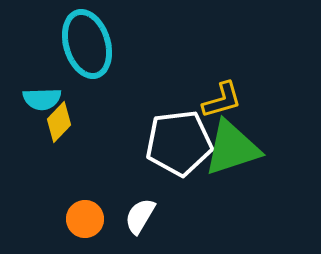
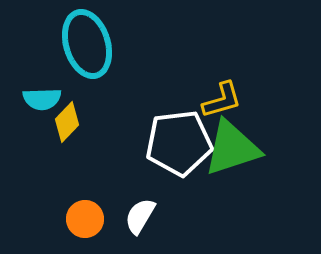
yellow diamond: moved 8 px right
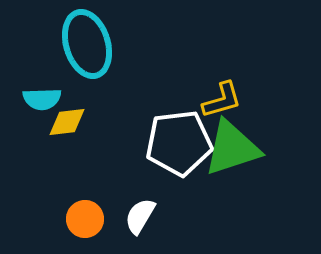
yellow diamond: rotated 39 degrees clockwise
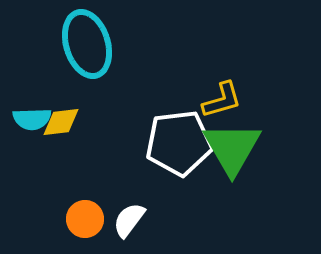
cyan semicircle: moved 10 px left, 20 px down
yellow diamond: moved 6 px left
green triangle: rotated 42 degrees counterclockwise
white semicircle: moved 11 px left, 4 px down; rotated 6 degrees clockwise
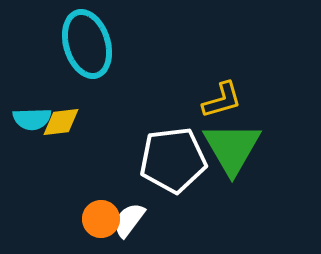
white pentagon: moved 6 px left, 17 px down
orange circle: moved 16 px right
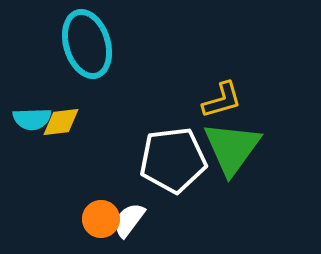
green triangle: rotated 6 degrees clockwise
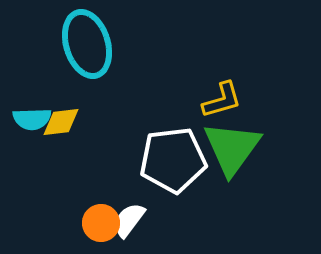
orange circle: moved 4 px down
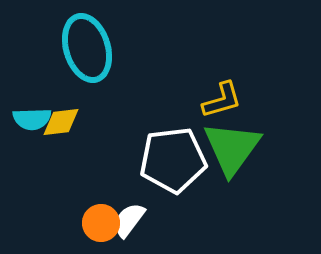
cyan ellipse: moved 4 px down
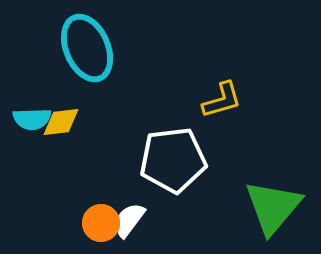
cyan ellipse: rotated 6 degrees counterclockwise
green triangle: moved 41 px right, 59 px down; rotated 4 degrees clockwise
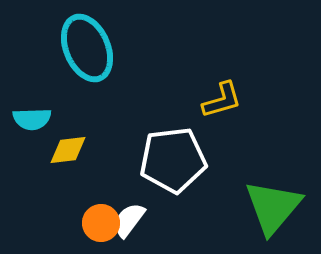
yellow diamond: moved 7 px right, 28 px down
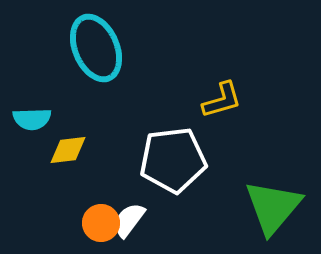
cyan ellipse: moved 9 px right
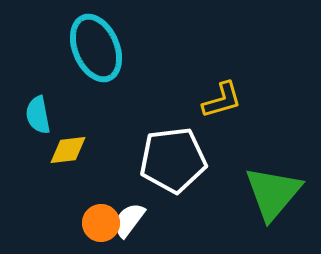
cyan semicircle: moved 6 px right, 4 px up; rotated 81 degrees clockwise
green triangle: moved 14 px up
